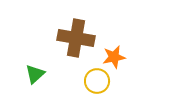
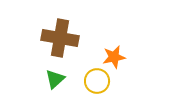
brown cross: moved 16 px left
green triangle: moved 20 px right, 5 px down
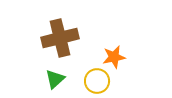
brown cross: rotated 24 degrees counterclockwise
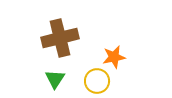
green triangle: rotated 15 degrees counterclockwise
